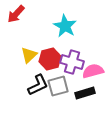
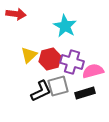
red arrow: rotated 126 degrees counterclockwise
black L-shape: moved 3 px right, 6 px down
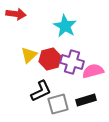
gray square: moved 18 px down
black rectangle: moved 1 px right, 7 px down
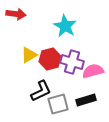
yellow triangle: rotated 12 degrees clockwise
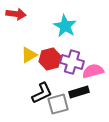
black L-shape: moved 1 px right, 2 px down
black rectangle: moved 7 px left, 8 px up
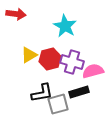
black L-shape: rotated 15 degrees clockwise
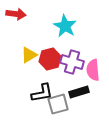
pink semicircle: moved 1 px up; rotated 80 degrees counterclockwise
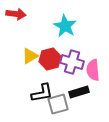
yellow triangle: moved 1 px right, 1 px down
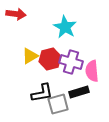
cyan star: moved 1 px down
purple cross: moved 1 px left
pink semicircle: moved 1 px left, 1 px down
